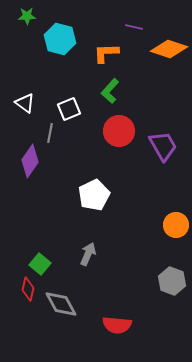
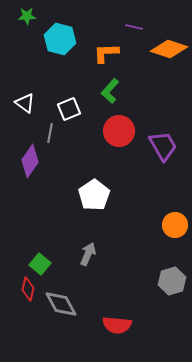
white pentagon: rotated 8 degrees counterclockwise
orange circle: moved 1 px left
gray hexagon: rotated 24 degrees clockwise
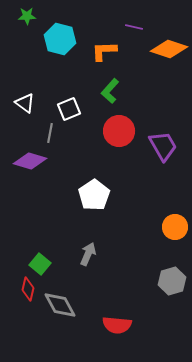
orange L-shape: moved 2 px left, 2 px up
purple diamond: rotated 72 degrees clockwise
orange circle: moved 2 px down
gray diamond: moved 1 px left, 1 px down
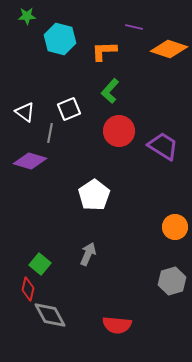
white triangle: moved 9 px down
purple trapezoid: rotated 28 degrees counterclockwise
gray diamond: moved 10 px left, 10 px down
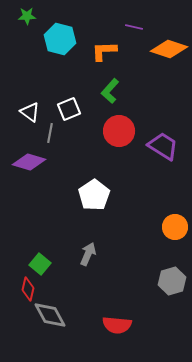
white triangle: moved 5 px right
purple diamond: moved 1 px left, 1 px down
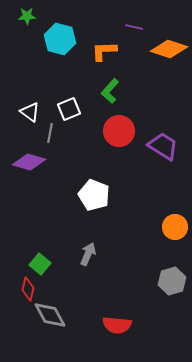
white pentagon: rotated 16 degrees counterclockwise
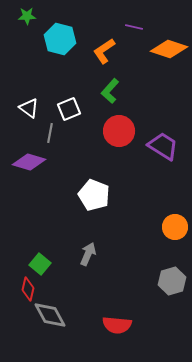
orange L-shape: rotated 32 degrees counterclockwise
white triangle: moved 1 px left, 4 px up
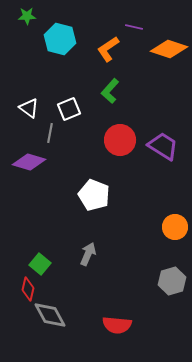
orange L-shape: moved 4 px right, 2 px up
red circle: moved 1 px right, 9 px down
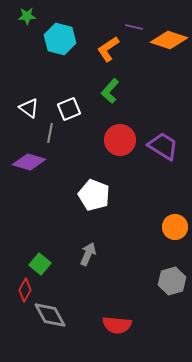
orange diamond: moved 9 px up
red diamond: moved 3 px left, 1 px down; rotated 15 degrees clockwise
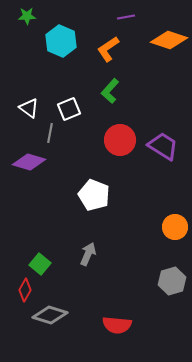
purple line: moved 8 px left, 10 px up; rotated 24 degrees counterclockwise
cyan hexagon: moved 1 px right, 2 px down; rotated 8 degrees clockwise
gray diamond: rotated 44 degrees counterclockwise
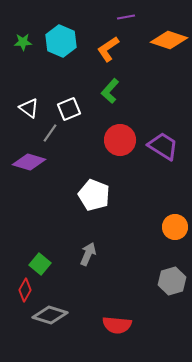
green star: moved 4 px left, 26 px down
gray line: rotated 24 degrees clockwise
